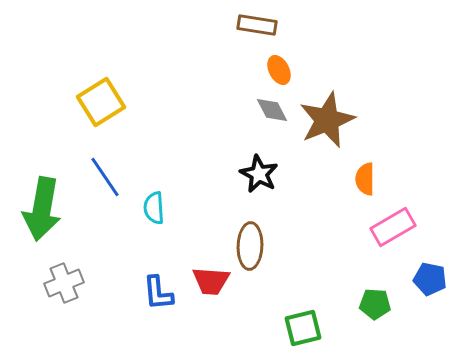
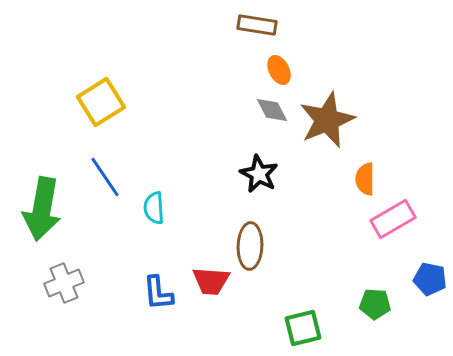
pink rectangle: moved 8 px up
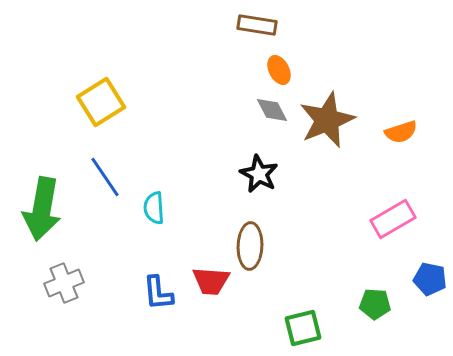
orange semicircle: moved 36 px right, 47 px up; rotated 108 degrees counterclockwise
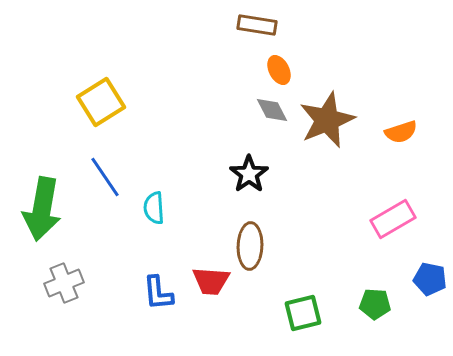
black star: moved 10 px left; rotated 9 degrees clockwise
green square: moved 15 px up
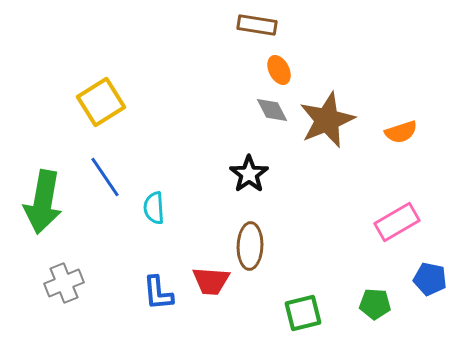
green arrow: moved 1 px right, 7 px up
pink rectangle: moved 4 px right, 3 px down
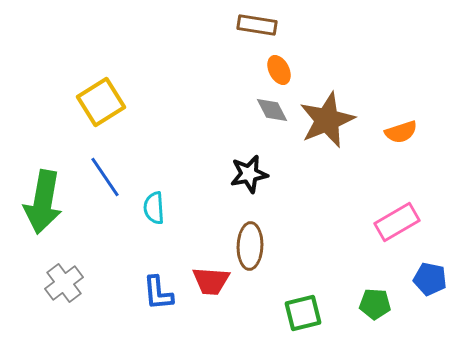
black star: rotated 24 degrees clockwise
gray cross: rotated 15 degrees counterclockwise
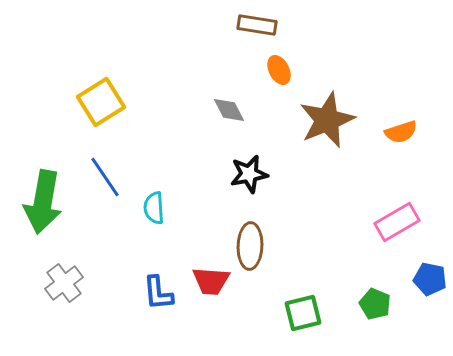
gray diamond: moved 43 px left
green pentagon: rotated 20 degrees clockwise
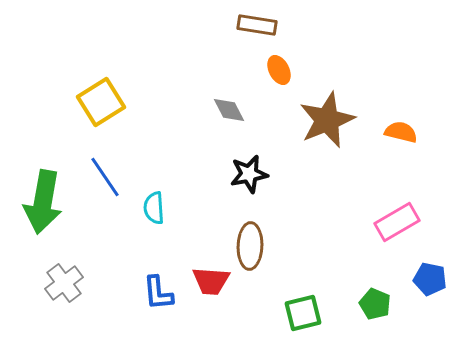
orange semicircle: rotated 148 degrees counterclockwise
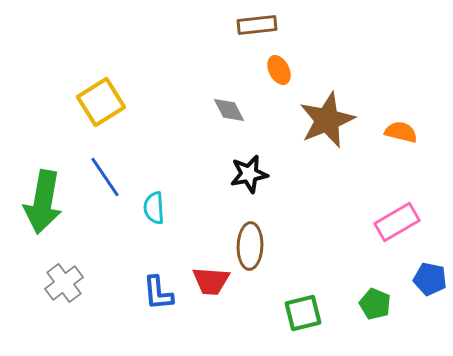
brown rectangle: rotated 15 degrees counterclockwise
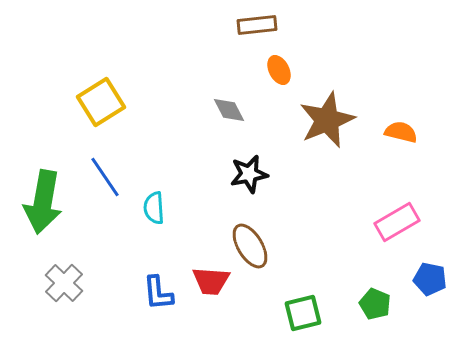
brown ellipse: rotated 33 degrees counterclockwise
gray cross: rotated 9 degrees counterclockwise
